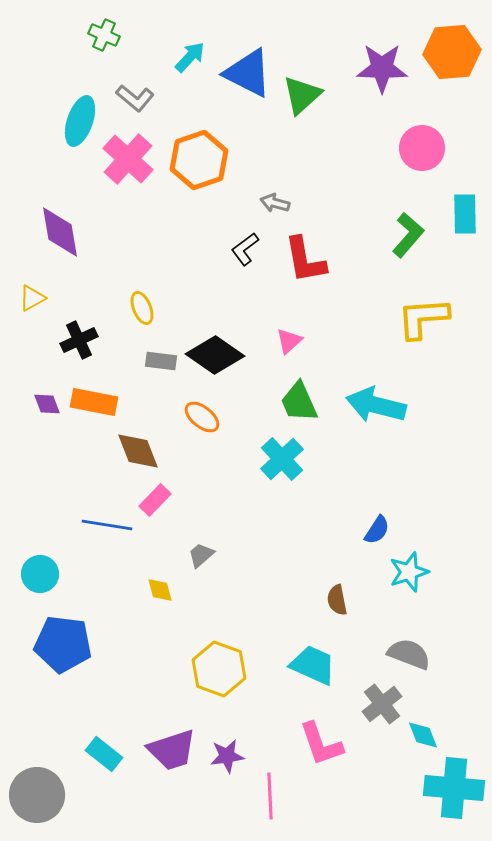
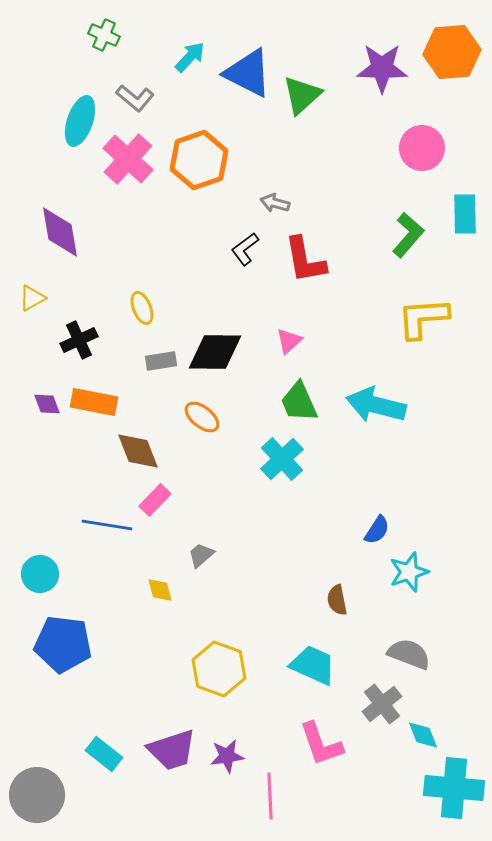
black diamond at (215, 355): moved 3 px up; rotated 34 degrees counterclockwise
gray rectangle at (161, 361): rotated 16 degrees counterclockwise
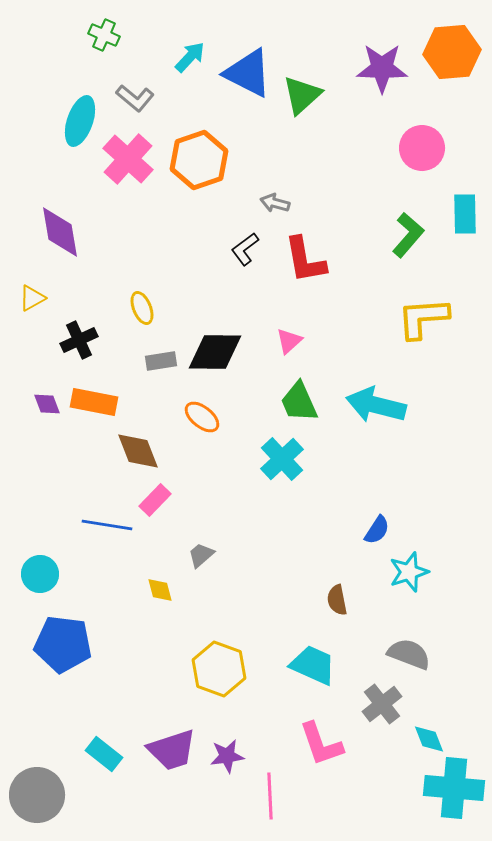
cyan diamond at (423, 735): moved 6 px right, 4 px down
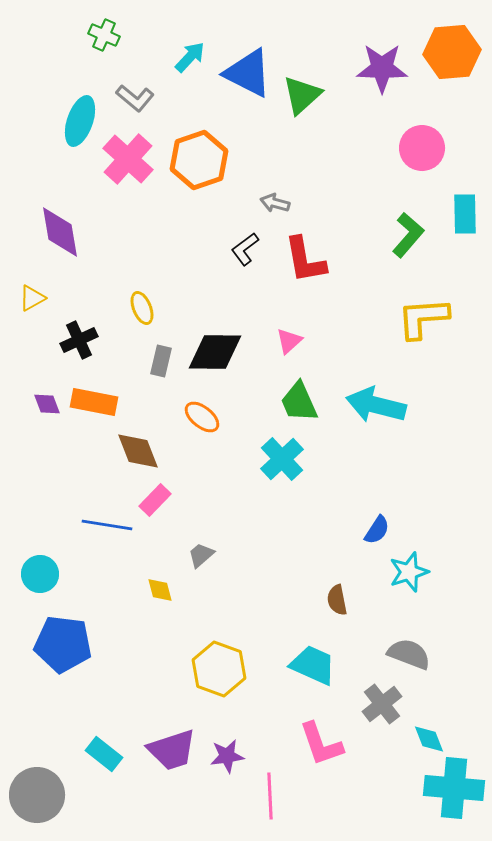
gray rectangle at (161, 361): rotated 68 degrees counterclockwise
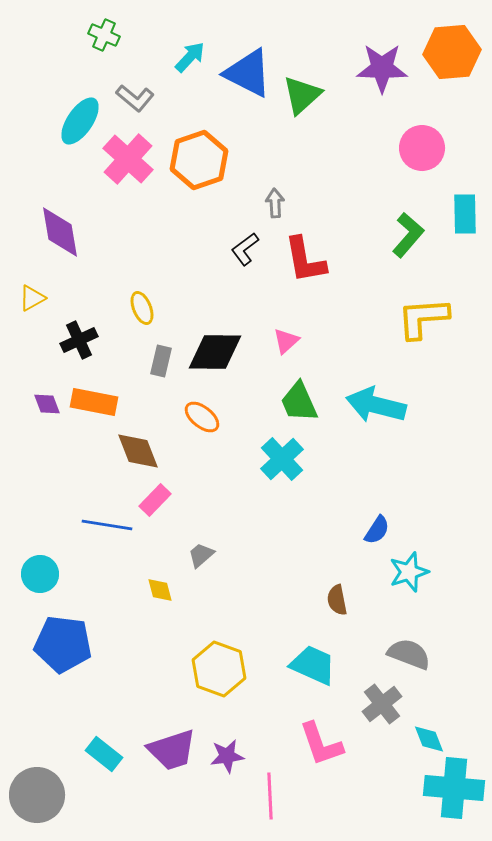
cyan ellipse at (80, 121): rotated 15 degrees clockwise
gray arrow at (275, 203): rotated 72 degrees clockwise
pink triangle at (289, 341): moved 3 px left
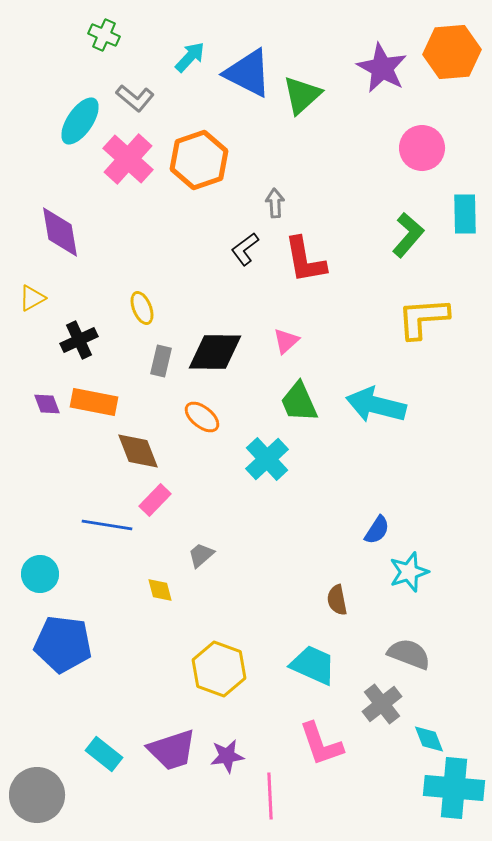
purple star at (382, 68): rotated 27 degrees clockwise
cyan cross at (282, 459): moved 15 px left
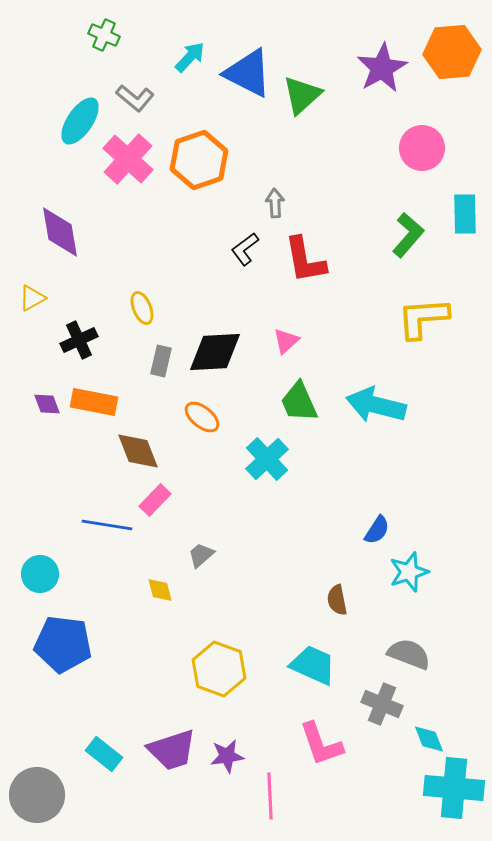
purple star at (382, 68): rotated 15 degrees clockwise
black diamond at (215, 352): rotated 4 degrees counterclockwise
gray cross at (382, 704): rotated 30 degrees counterclockwise
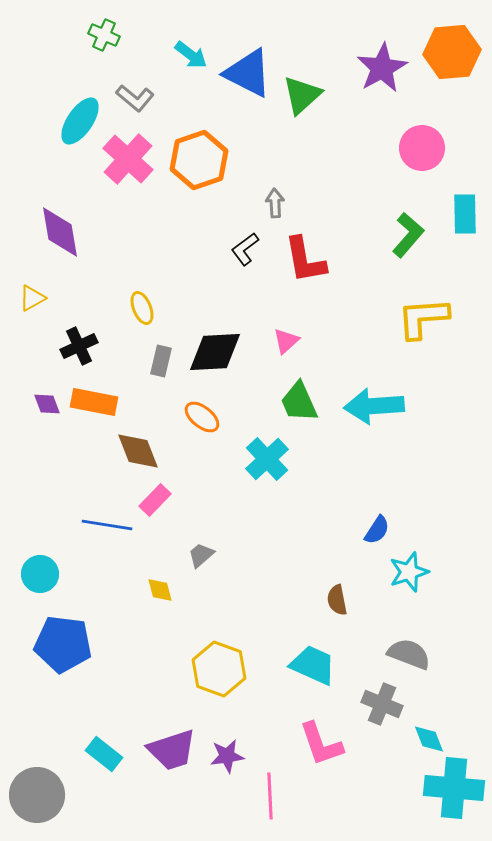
cyan arrow at (190, 57): moved 1 px right, 2 px up; rotated 84 degrees clockwise
black cross at (79, 340): moved 6 px down
cyan arrow at (376, 405): moved 2 px left, 1 px down; rotated 18 degrees counterclockwise
